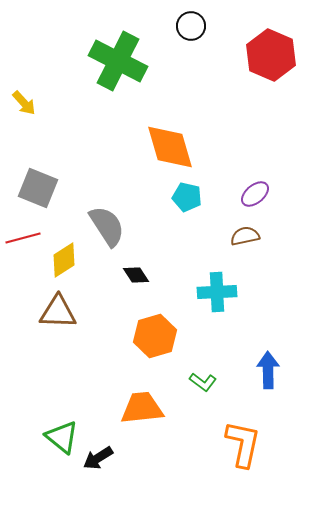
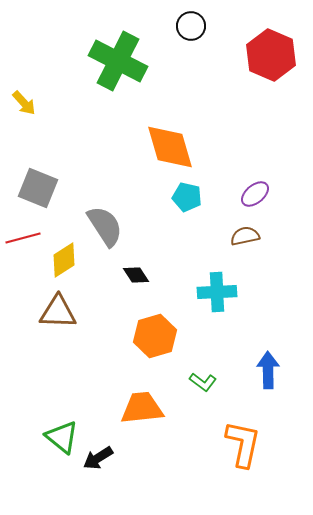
gray semicircle: moved 2 px left
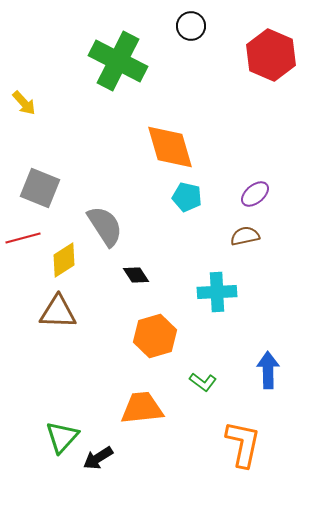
gray square: moved 2 px right
green triangle: rotated 33 degrees clockwise
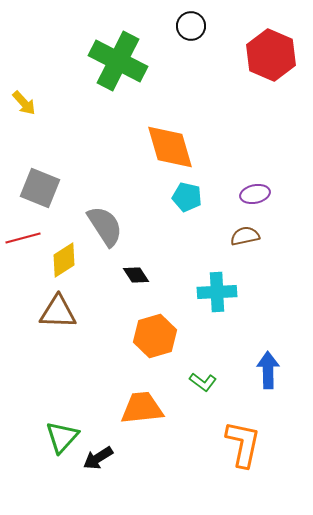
purple ellipse: rotated 28 degrees clockwise
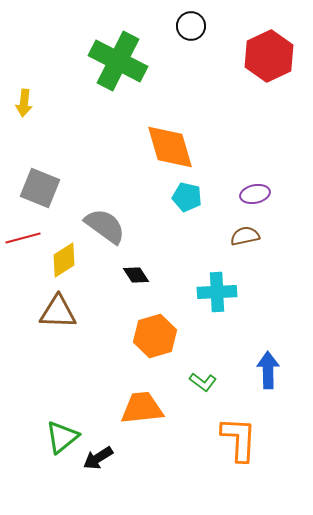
red hexagon: moved 2 px left, 1 px down; rotated 12 degrees clockwise
yellow arrow: rotated 48 degrees clockwise
gray semicircle: rotated 21 degrees counterclockwise
green triangle: rotated 9 degrees clockwise
orange L-shape: moved 4 px left, 5 px up; rotated 9 degrees counterclockwise
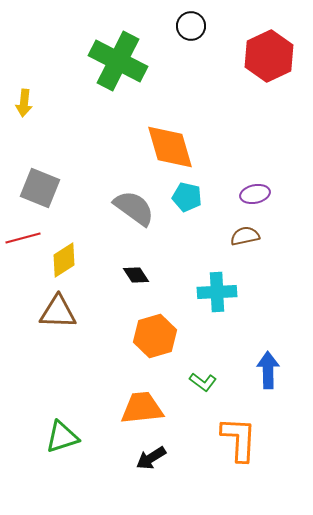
gray semicircle: moved 29 px right, 18 px up
green triangle: rotated 21 degrees clockwise
black arrow: moved 53 px right
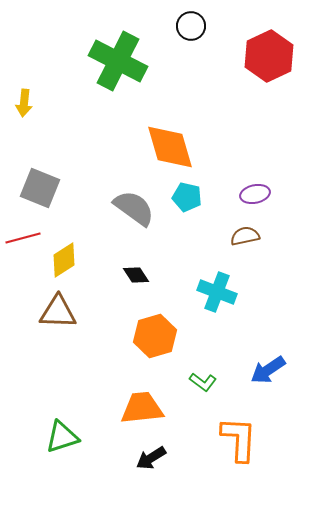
cyan cross: rotated 24 degrees clockwise
blue arrow: rotated 123 degrees counterclockwise
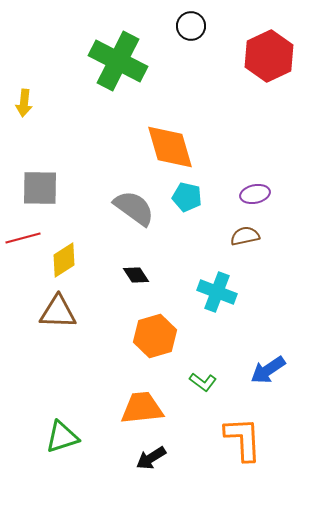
gray square: rotated 21 degrees counterclockwise
orange L-shape: moved 4 px right; rotated 6 degrees counterclockwise
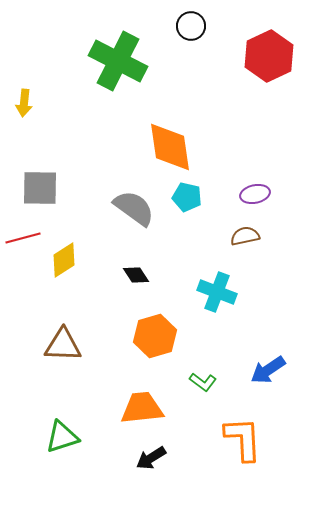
orange diamond: rotated 8 degrees clockwise
brown triangle: moved 5 px right, 33 px down
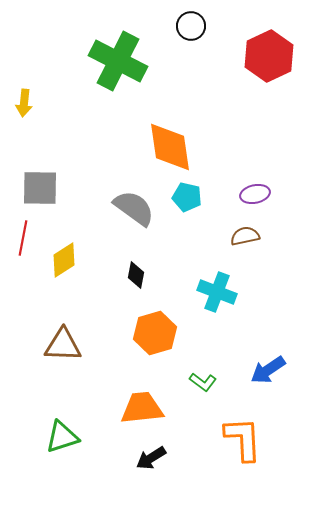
red line: rotated 64 degrees counterclockwise
black diamond: rotated 44 degrees clockwise
orange hexagon: moved 3 px up
